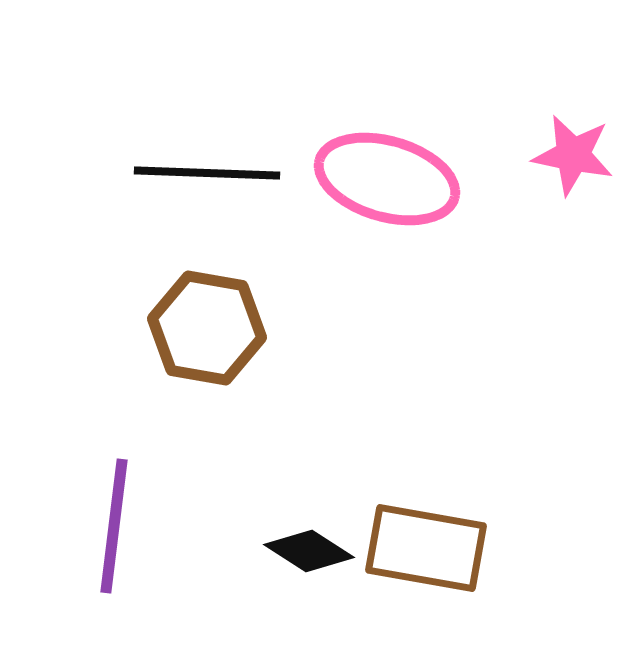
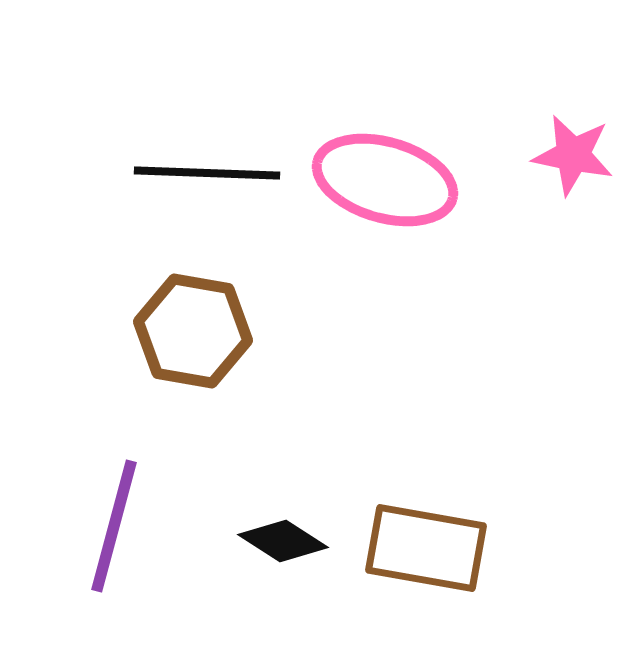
pink ellipse: moved 2 px left, 1 px down
brown hexagon: moved 14 px left, 3 px down
purple line: rotated 8 degrees clockwise
black diamond: moved 26 px left, 10 px up
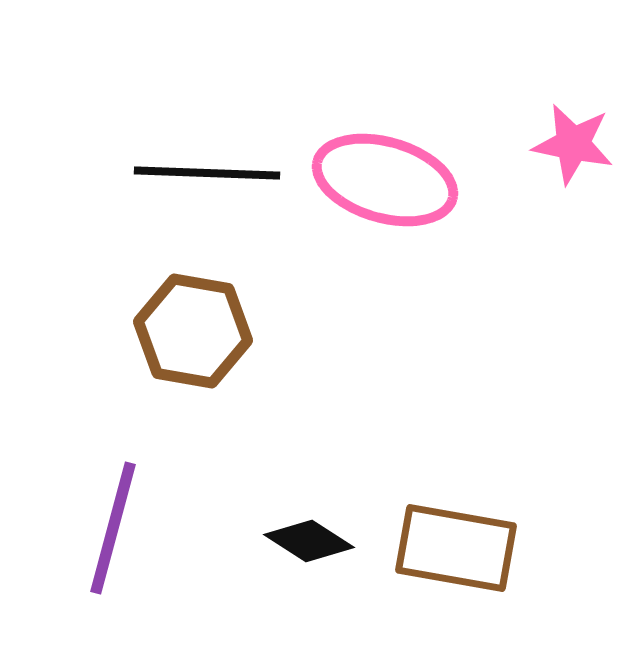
pink star: moved 11 px up
purple line: moved 1 px left, 2 px down
black diamond: moved 26 px right
brown rectangle: moved 30 px right
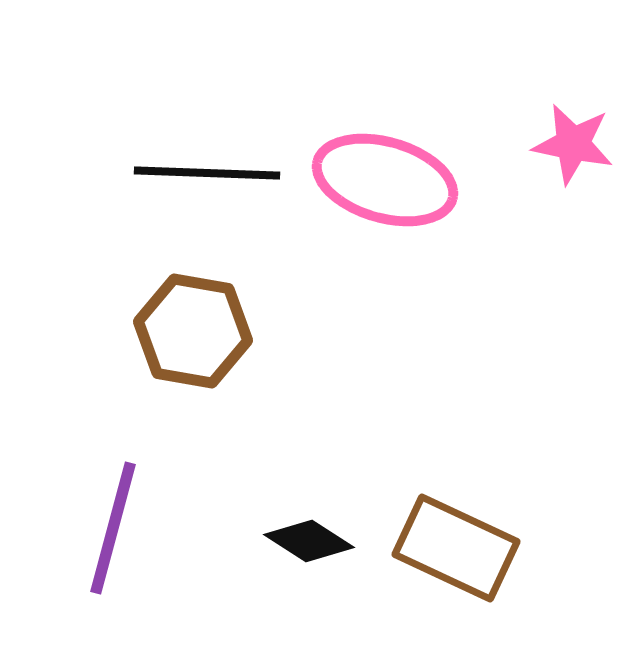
brown rectangle: rotated 15 degrees clockwise
